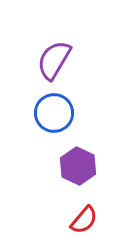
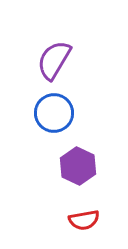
red semicircle: rotated 40 degrees clockwise
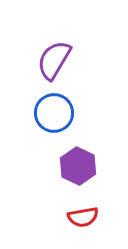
red semicircle: moved 1 px left, 3 px up
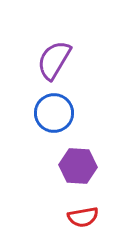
purple hexagon: rotated 21 degrees counterclockwise
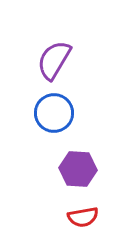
purple hexagon: moved 3 px down
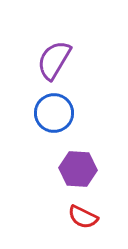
red semicircle: rotated 36 degrees clockwise
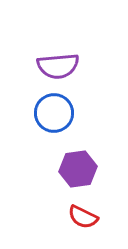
purple semicircle: moved 4 px right, 6 px down; rotated 126 degrees counterclockwise
purple hexagon: rotated 12 degrees counterclockwise
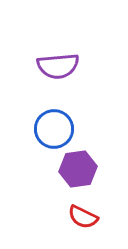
blue circle: moved 16 px down
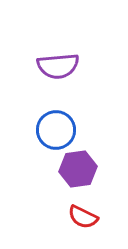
blue circle: moved 2 px right, 1 px down
